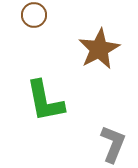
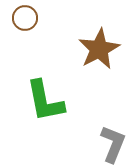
brown circle: moved 9 px left, 3 px down
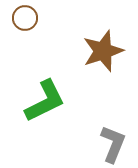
brown star: moved 4 px right, 2 px down; rotated 9 degrees clockwise
green L-shape: rotated 105 degrees counterclockwise
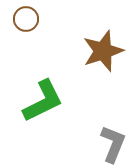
brown circle: moved 1 px right, 1 px down
green L-shape: moved 2 px left
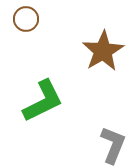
brown star: rotated 12 degrees counterclockwise
gray L-shape: moved 1 px down
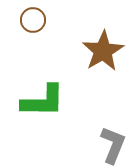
brown circle: moved 7 px right, 1 px down
green L-shape: rotated 27 degrees clockwise
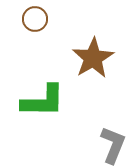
brown circle: moved 2 px right, 1 px up
brown star: moved 10 px left, 7 px down
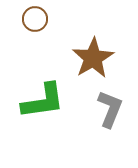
green L-shape: rotated 9 degrees counterclockwise
gray L-shape: moved 3 px left, 36 px up
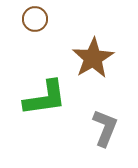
green L-shape: moved 2 px right, 3 px up
gray L-shape: moved 5 px left, 19 px down
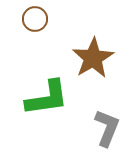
green L-shape: moved 2 px right
gray L-shape: moved 2 px right
